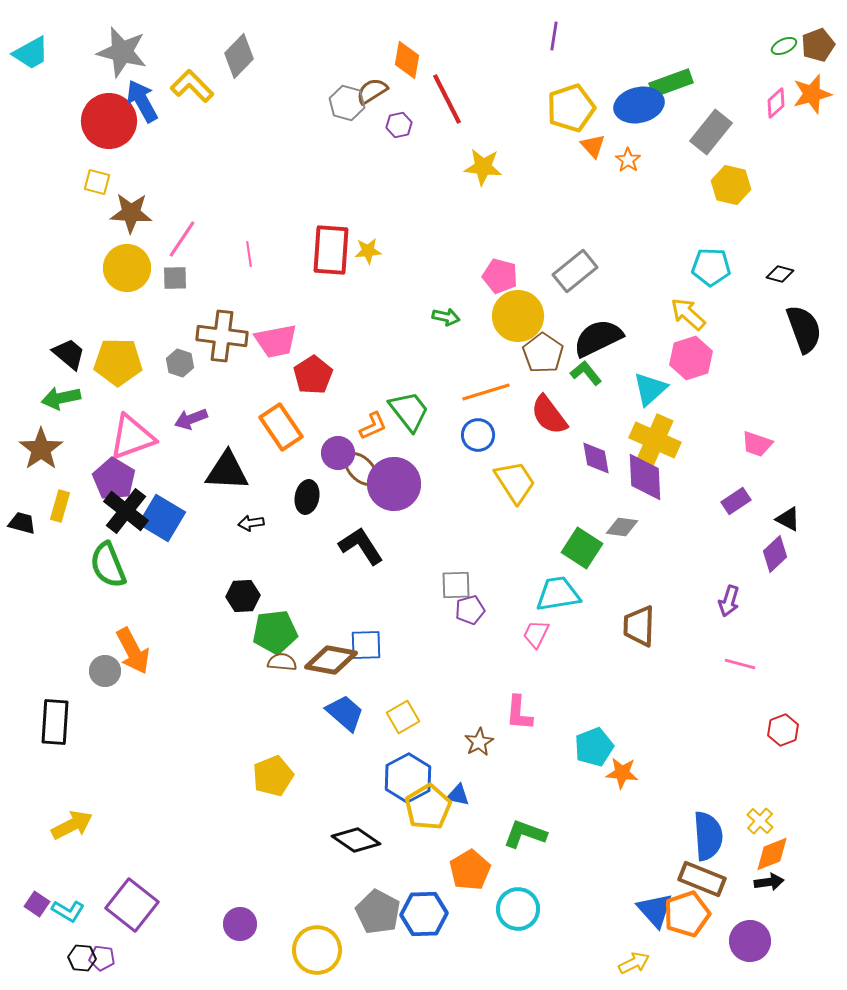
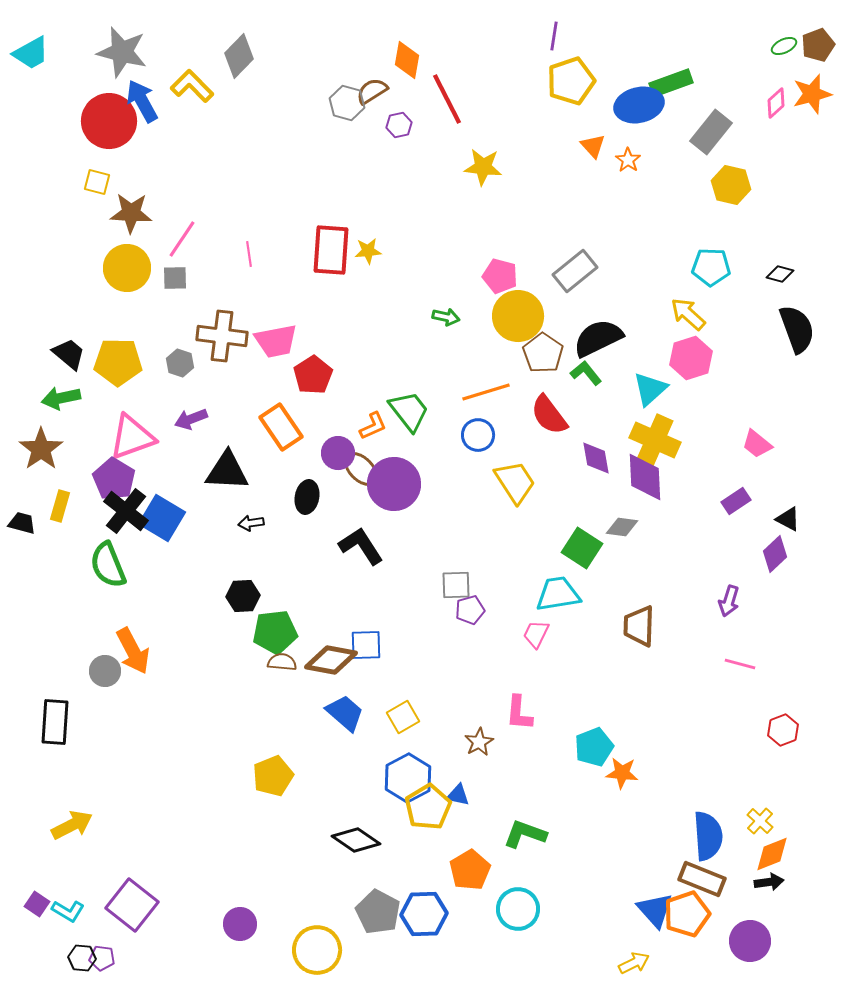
yellow pentagon at (571, 108): moved 27 px up
black semicircle at (804, 329): moved 7 px left
pink trapezoid at (757, 444): rotated 20 degrees clockwise
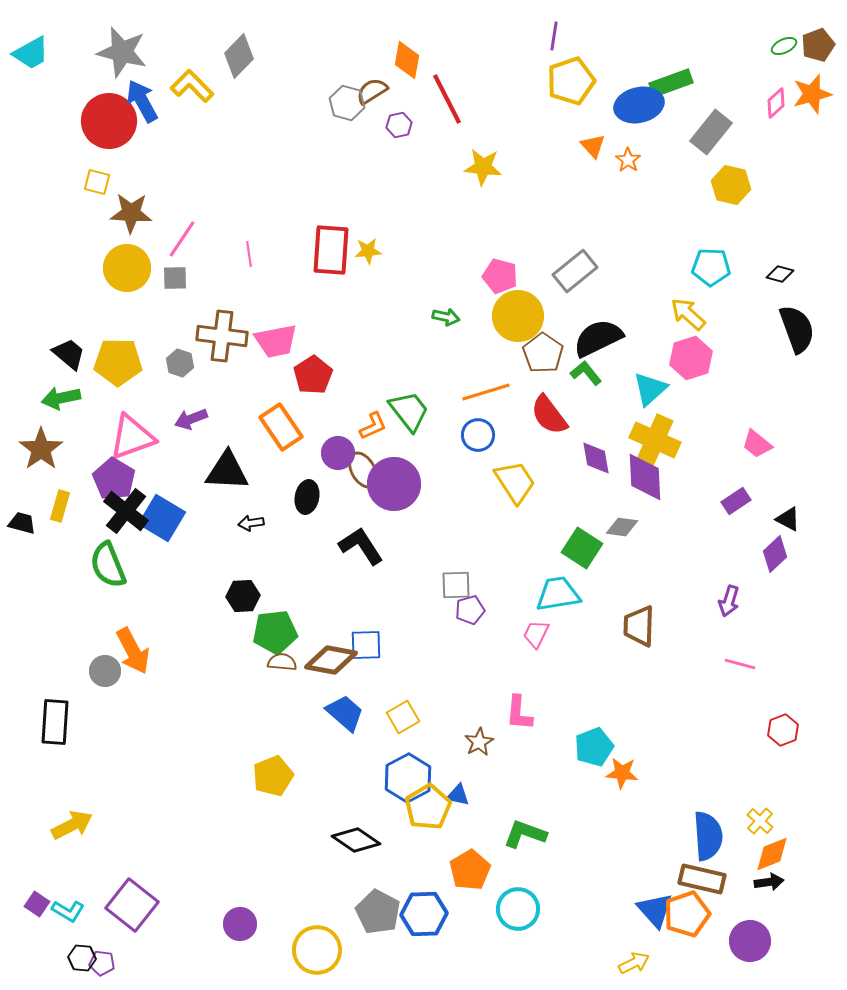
brown ellipse at (361, 469): moved 2 px right, 1 px down; rotated 15 degrees clockwise
brown rectangle at (702, 879): rotated 9 degrees counterclockwise
purple pentagon at (102, 958): moved 5 px down
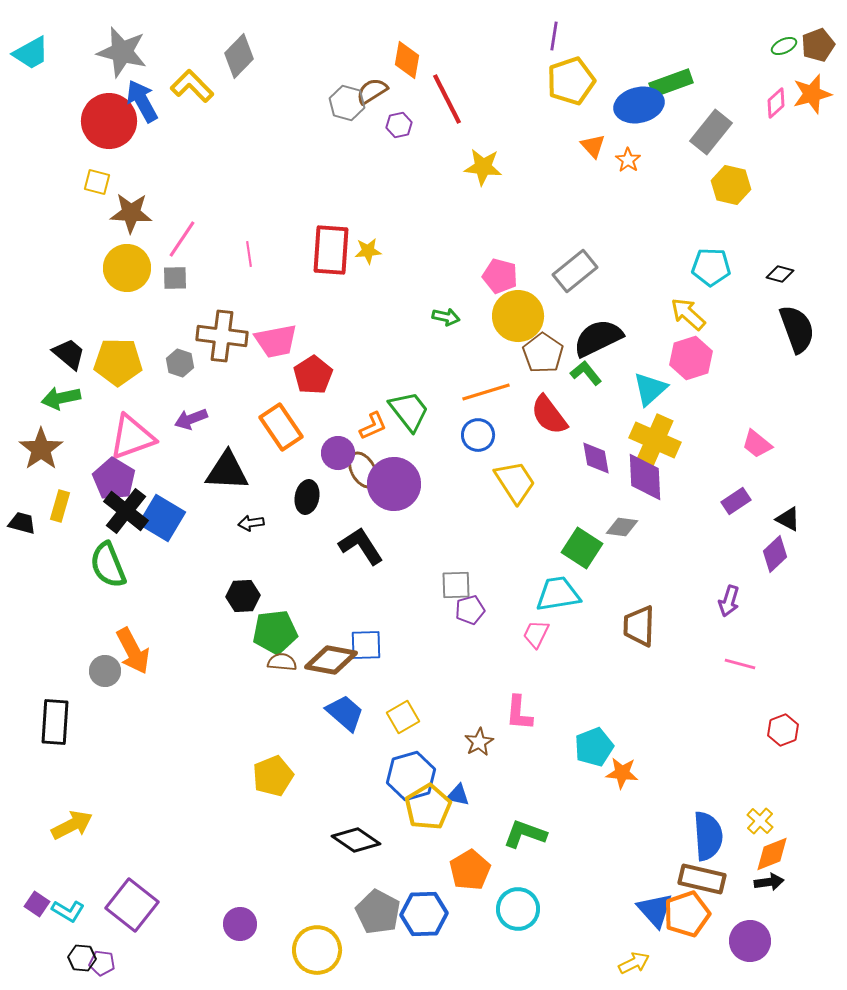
blue hexagon at (408, 778): moved 3 px right, 2 px up; rotated 12 degrees clockwise
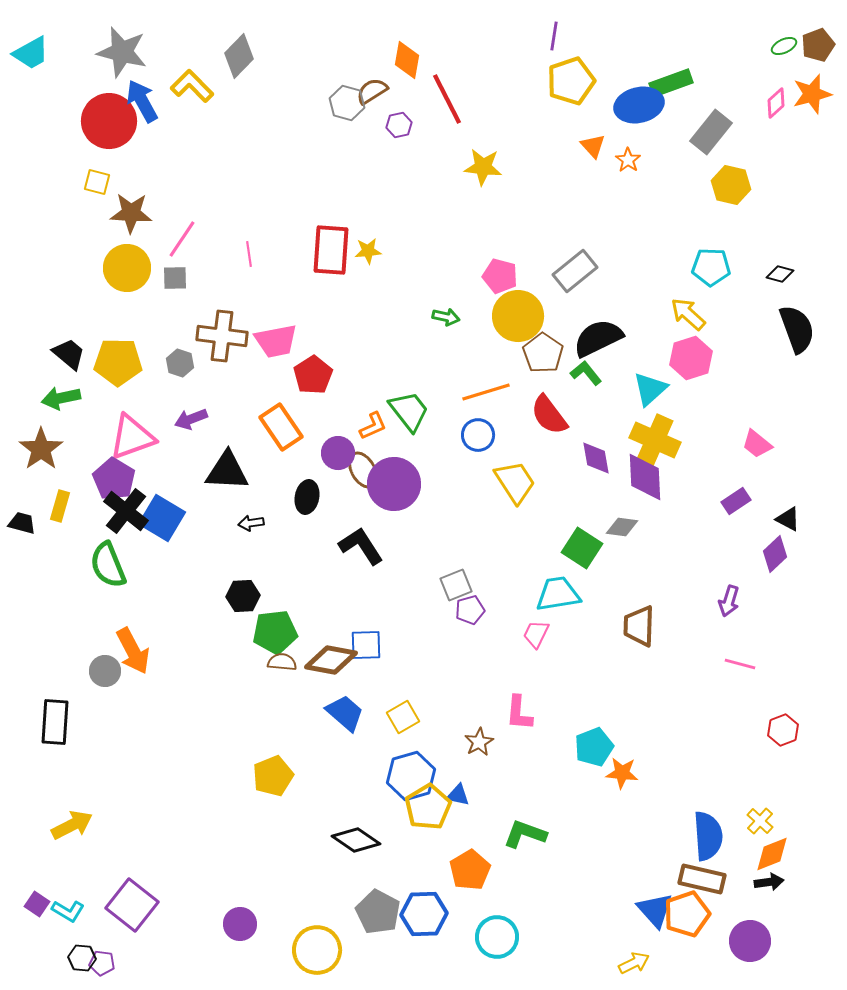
gray square at (456, 585): rotated 20 degrees counterclockwise
cyan circle at (518, 909): moved 21 px left, 28 px down
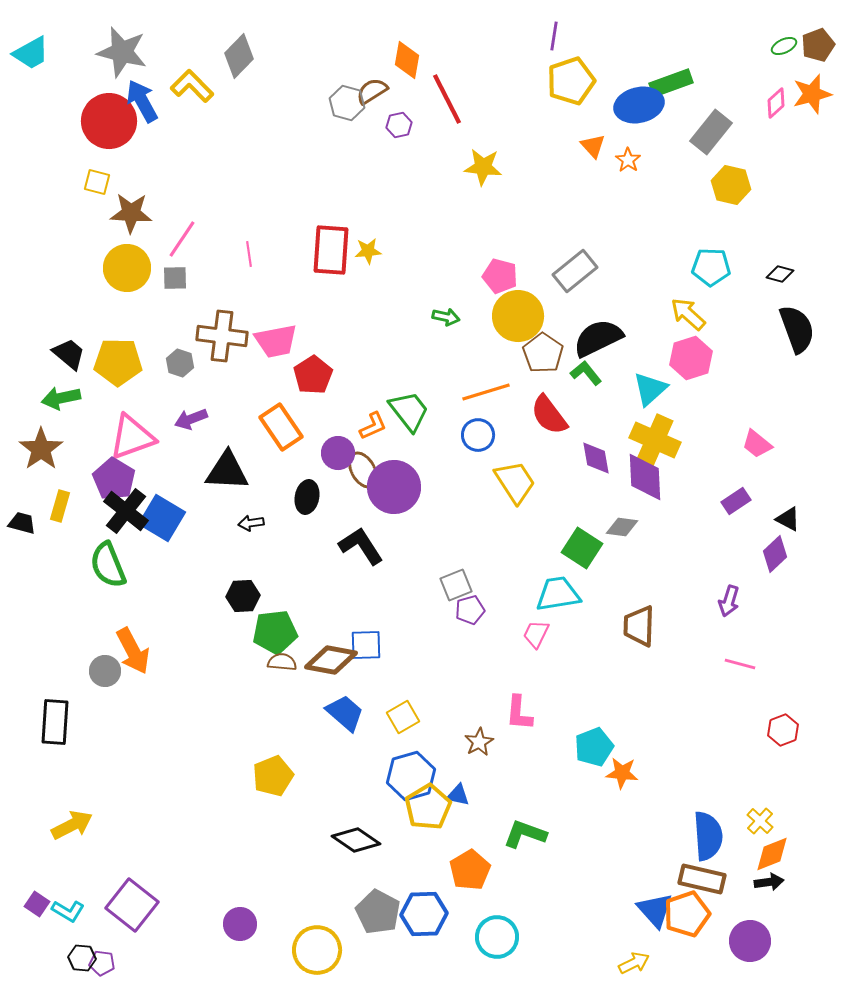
purple circle at (394, 484): moved 3 px down
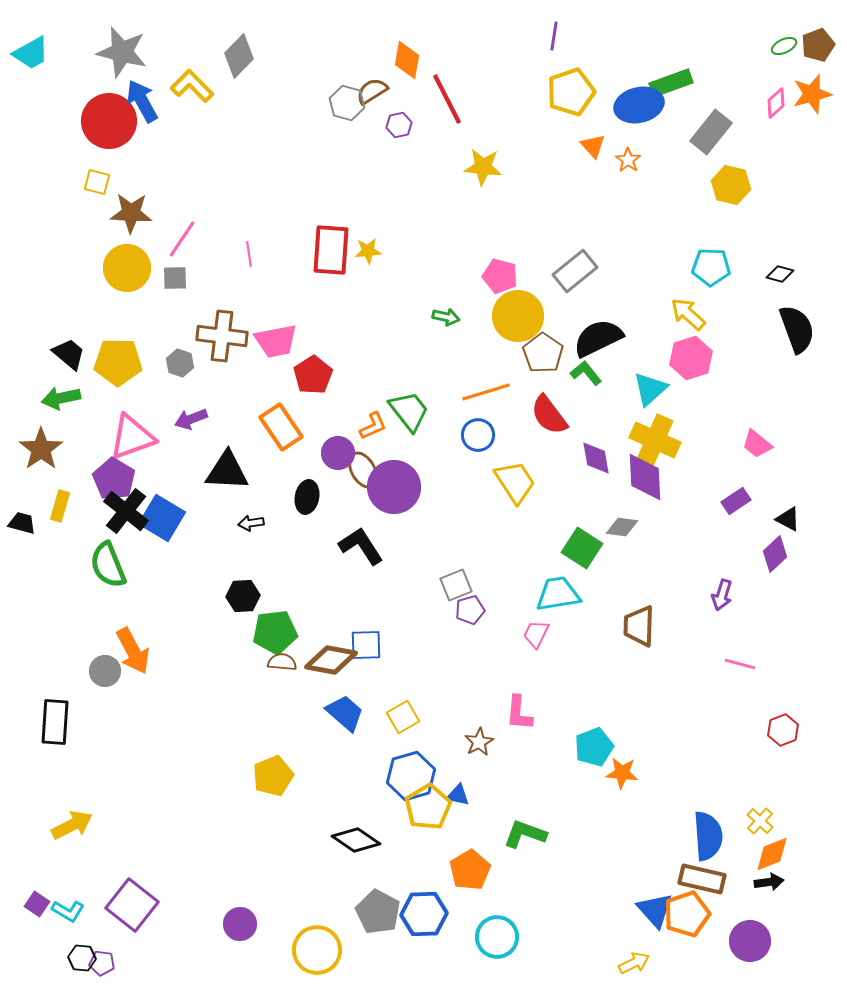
yellow pentagon at (571, 81): moved 11 px down
purple arrow at (729, 601): moved 7 px left, 6 px up
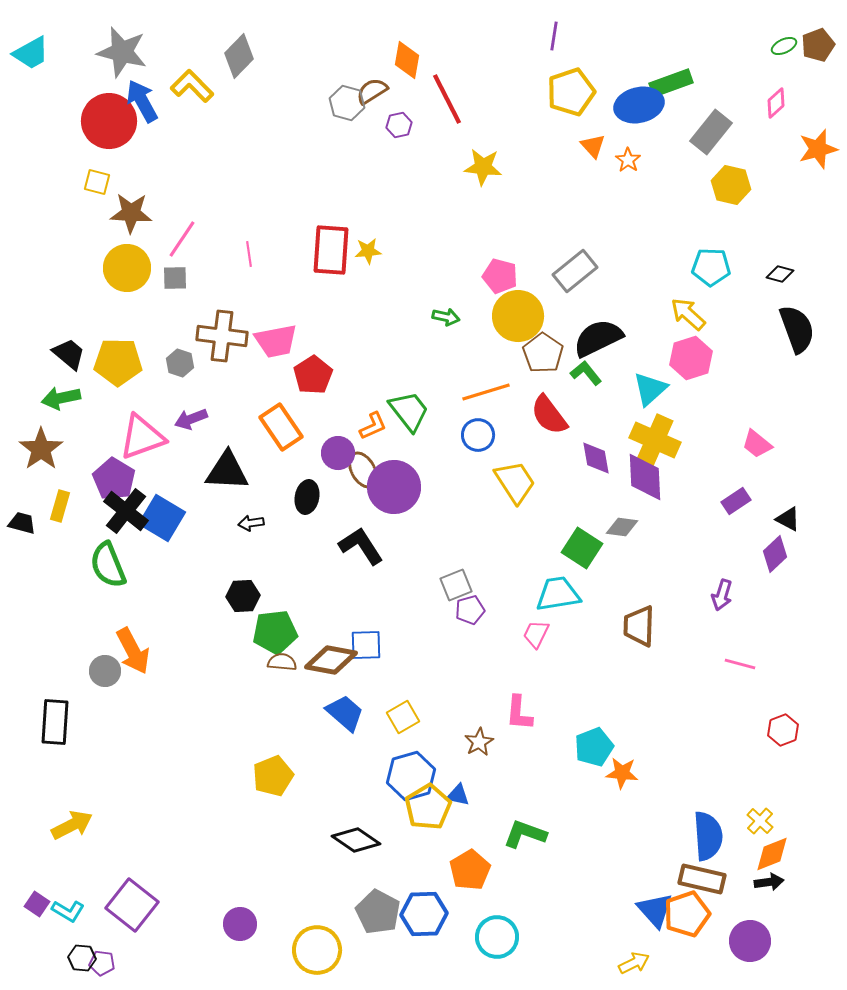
orange star at (812, 94): moved 6 px right, 55 px down
pink triangle at (132, 437): moved 10 px right
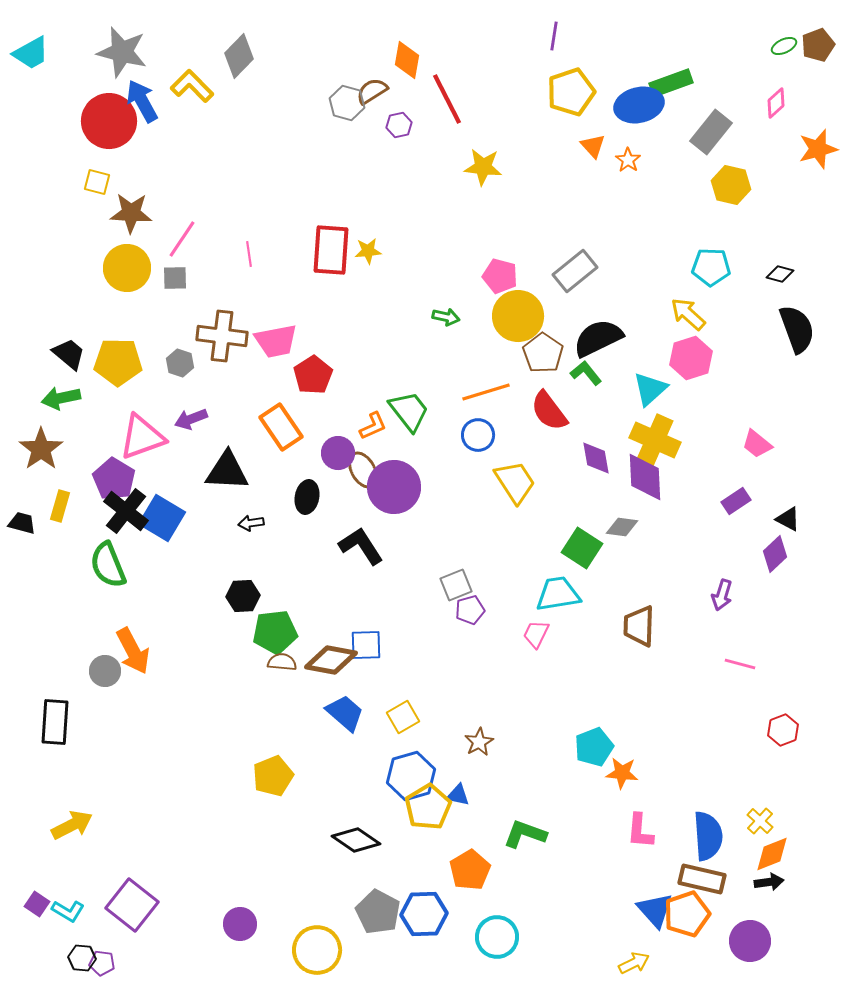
red semicircle at (549, 415): moved 4 px up
pink L-shape at (519, 713): moved 121 px right, 118 px down
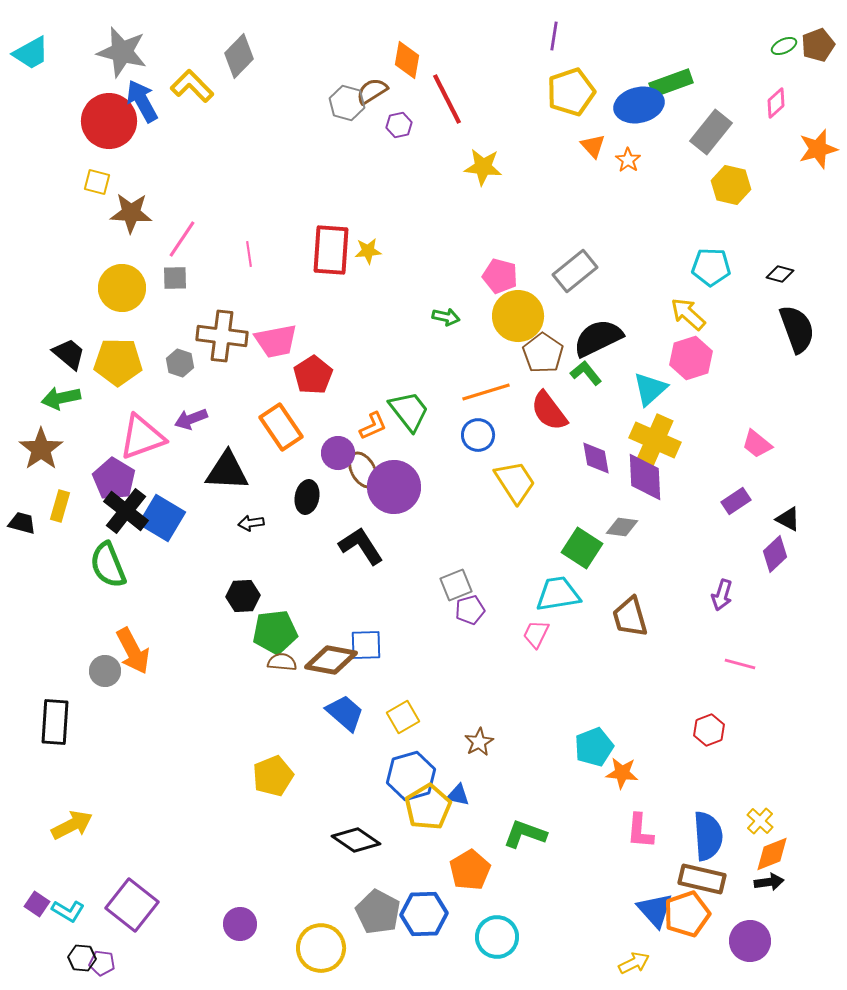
yellow circle at (127, 268): moved 5 px left, 20 px down
brown trapezoid at (639, 626): moved 9 px left, 9 px up; rotated 18 degrees counterclockwise
red hexagon at (783, 730): moved 74 px left
yellow circle at (317, 950): moved 4 px right, 2 px up
